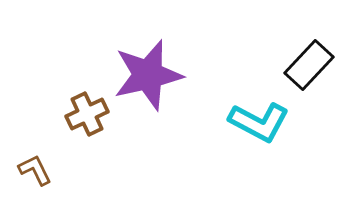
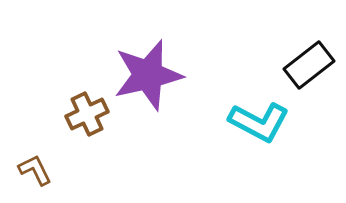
black rectangle: rotated 9 degrees clockwise
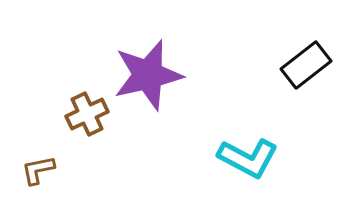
black rectangle: moved 3 px left
cyan L-shape: moved 11 px left, 36 px down
brown L-shape: moved 3 px right; rotated 75 degrees counterclockwise
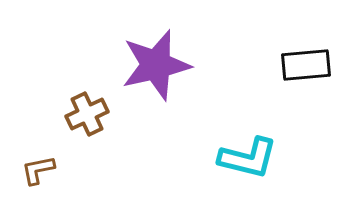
black rectangle: rotated 33 degrees clockwise
purple star: moved 8 px right, 10 px up
cyan L-shape: rotated 14 degrees counterclockwise
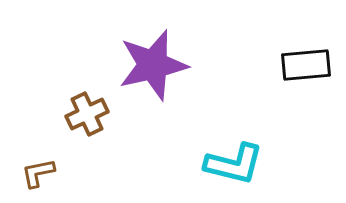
purple star: moved 3 px left
cyan L-shape: moved 14 px left, 6 px down
brown L-shape: moved 3 px down
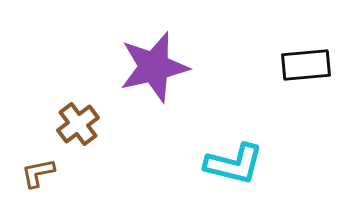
purple star: moved 1 px right, 2 px down
brown cross: moved 9 px left, 10 px down; rotated 12 degrees counterclockwise
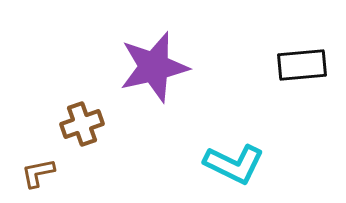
black rectangle: moved 4 px left
brown cross: moved 4 px right; rotated 18 degrees clockwise
cyan L-shape: rotated 12 degrees clockwise
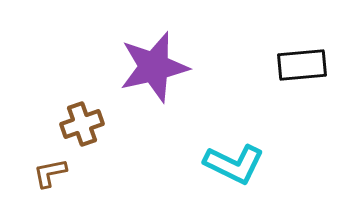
brown L-shape: moved 12 px right
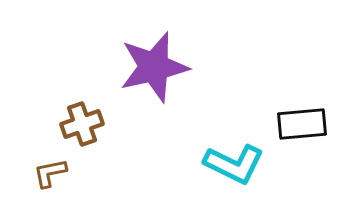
black rectangle: moved 59 px down
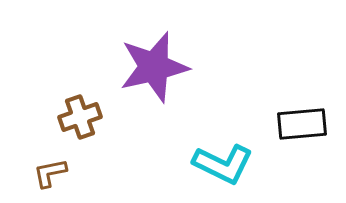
brown cross: moved 2 px left, 7 px up
cyan L-shape: moved 11 px left
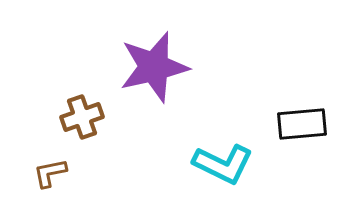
brown cross: moved 2 px right
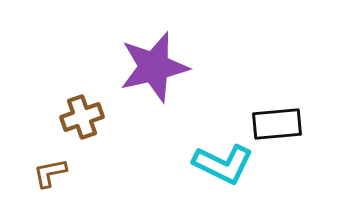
black rectangle: moved 25 px left
